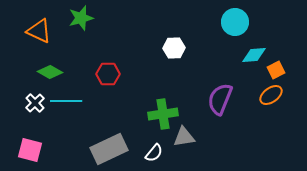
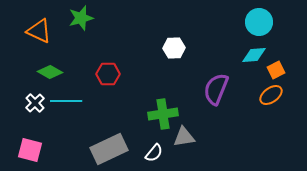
cyan circle: moved 24 px right
purple semicircle: moved 4 px left, 10 px up
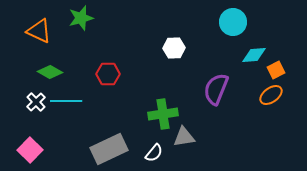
cyan circle: moved 26 px left
white cross: moved 1 px right, 1 px up
pink square: rotated 30 degrees clockwise
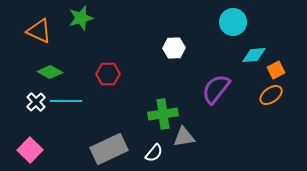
purple semicircle: rotated 16 degrees clockwise
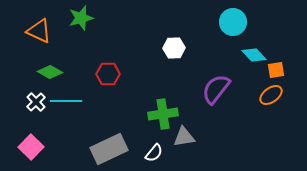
cyan diamond: rotated 50 degrees clockwise
orange square: rotated 18 degrees clockwise
pink square: moved 1 px right, 3 px up
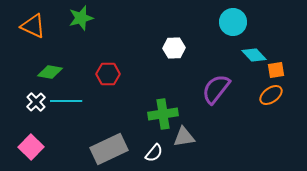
orange triangle: moved 6 px left, 5 px up
green diamond: rotated 20 degrees counterclockwise
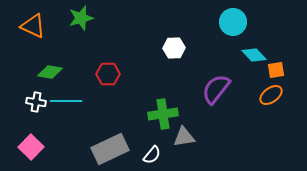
white cross: rotated 36 degrees counterclockwise
gray rectangle: moved 1 px right
white semicircle: moved 2 px left, 2 px down
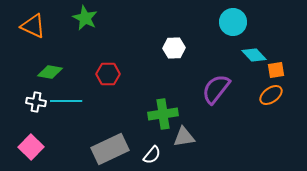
green star: moved 4 px right; rotated 30 degrees counterclockwise
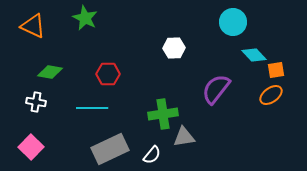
cyan line: moved 26 px right, 7 px down
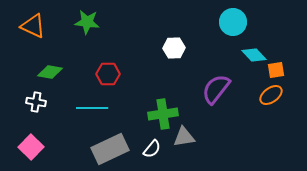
green star: moved 2 px right, 4 px down; rotated 20 degrees counterclockwise
white semicircle: moved 6 px up
